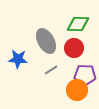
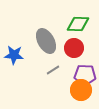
blue star: moved 4 px left, 4 px up
gray line: moved 2 px right
orange circle: moved 4 px right
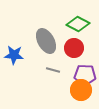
green diamond: rotated 25 degrees clockwise
gray line: rotated 48 degrees clockwise
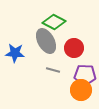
green diamond: moved 24 px left, 2 px up
blue star: moved 1 px right, 2 px up
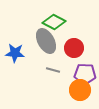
purple pentagon: moved 1 px up
orange circle: moved 1 px left
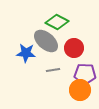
green diamond: moved 3 px right
gray ellipse: rotated 20 degrees counterclockwise
blue star: moved 11 px right
gray line: rotated 24 degrees counterclockwise
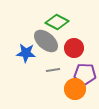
orange circle: moved 5 px left, 1 px up
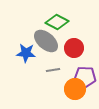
purple pentagon: moved 3 px down
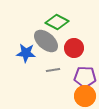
orange circle: moved 10 px right, 7 px down
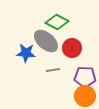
red circle: moved 2 px left
